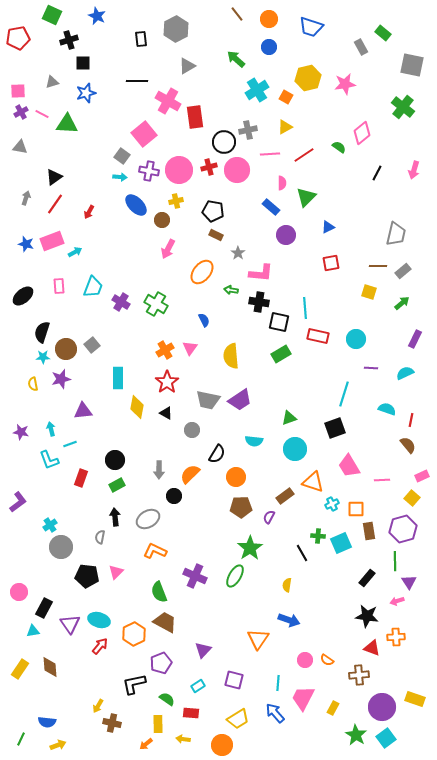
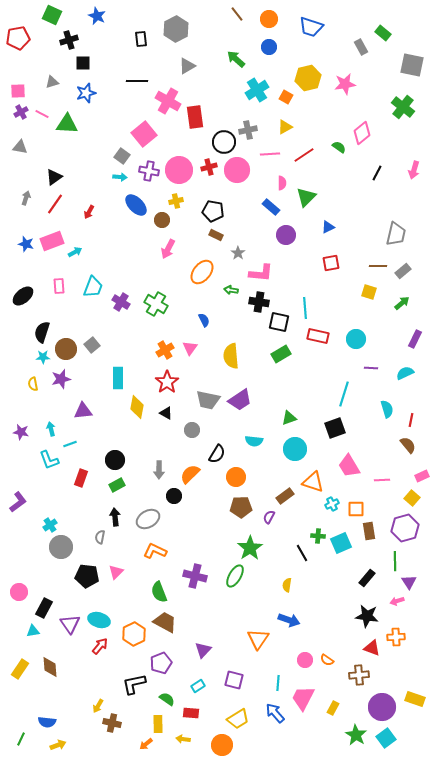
cyan semicircle at (387, 409): rotated 54 degrees clockwise
purple hexagon at (403, 529): moved 2 px right, 1 px up
purple cross at (195, 576): rotated 10 degrees counterclockwise
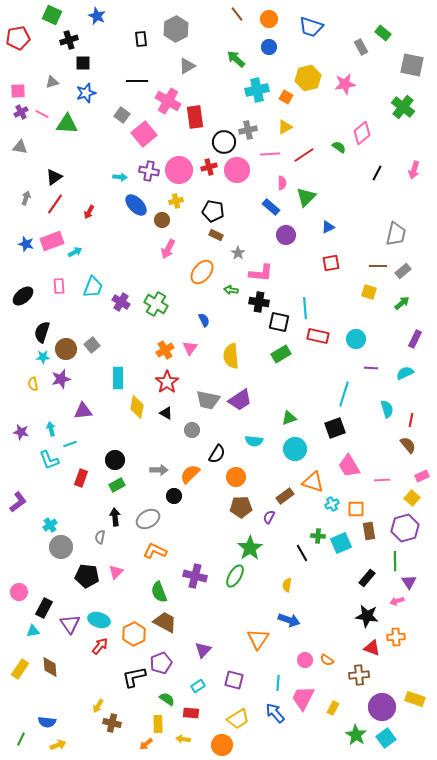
cyan cross at (257, 90): rotated 20 degrees clockwise
gray square at (122, 156): moved 41 px up
gray arrow at (159, 470): rotated 90 degrees counterclockwise
black L-shape at (134, 684): moved 7 px up
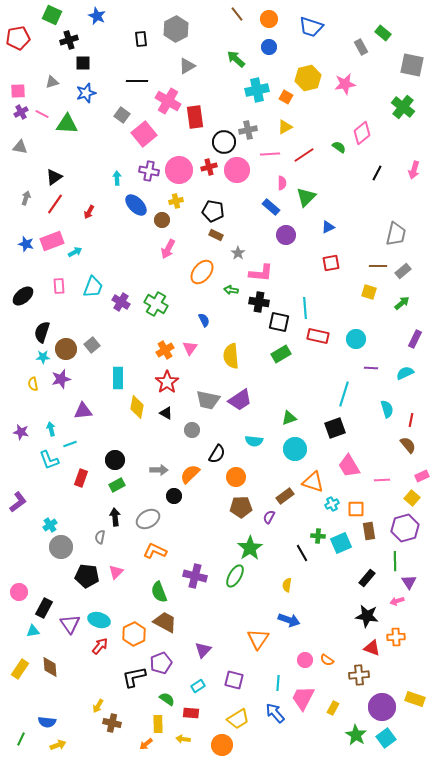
cyan arrow at (120, 177): moved 3 px left, 1 px down; rotated 96 degrees counterclockwise
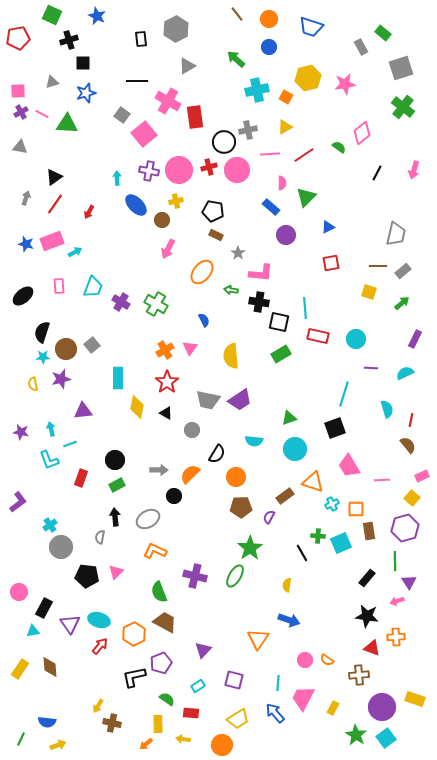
gray square at (412, 65): moved 11 px left, 3 px down; rotated 30 degrees counterclockwise
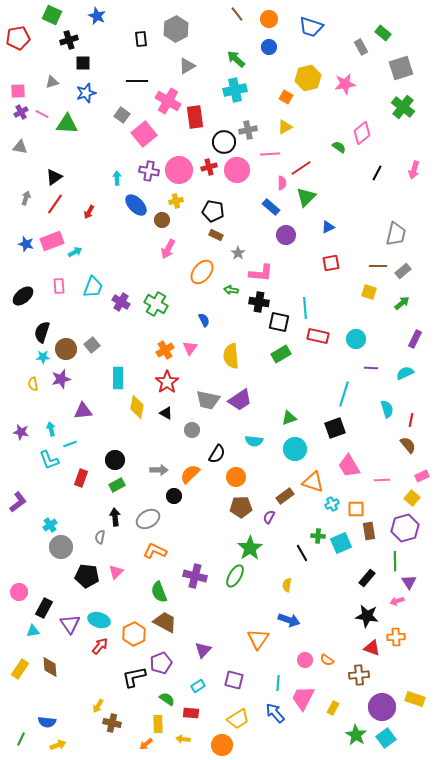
cyan cross at (257, 90): moved 22 px left
red line at (304, 155): moved 3 px left, 13 px down
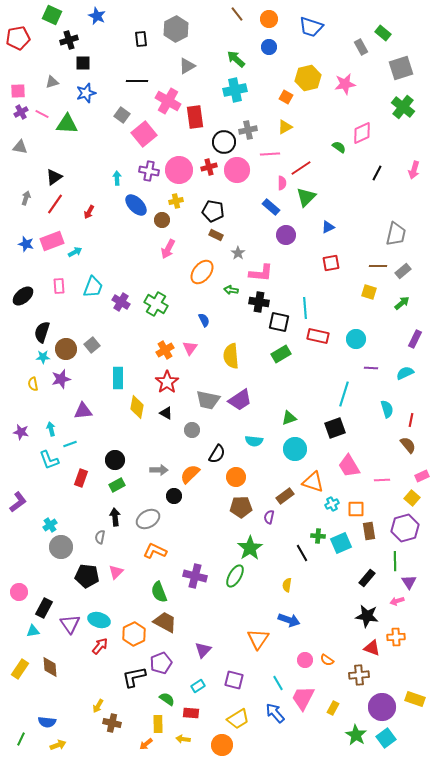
pink diamond at (362, 133): rotated 15 degrees clockwise
purple semicircle at (269, 517): rotated 16 degrees counterclockwise
cyan line at (278, 683): rotated 35 degrees counterclockwise
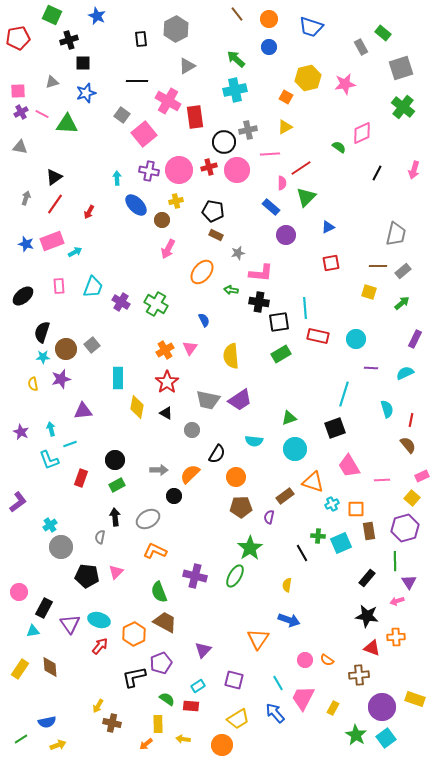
gray star at (238, 253): rotated 24 degrees clockwise
black square at (279, 322): rotated 20 degrees counterclockwise
purple star at (21, 432): rotated 14 degrees clockwise
red rectangle at (191, 713): moved 7 px up
blue semicircle at (47, 722): rotated 18 degrees counterclockwise
green line at (21, 739): rotated 32 degrees clockwise
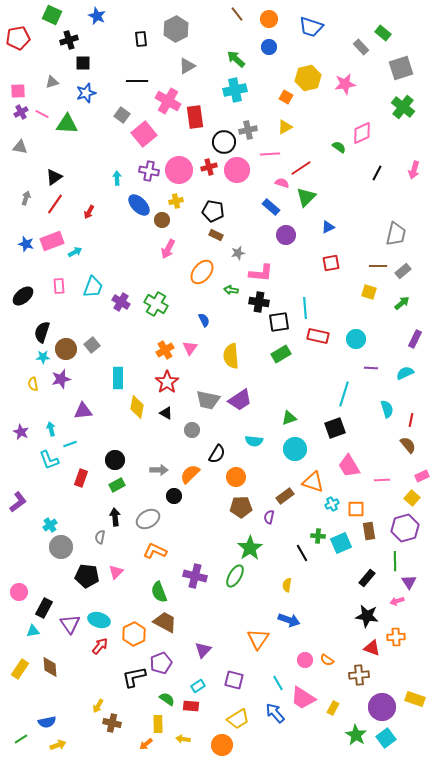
gray rectangle at (361, 47): rotated 14 degrees counterclockwise
pink semicircle at (282, 183): rotated 72 degrees counterclockwise
blue ellipse at (136, 205): moved 3 px right
pink trapezoid at (303, 698): rotated 84 degrees counterclockwise
